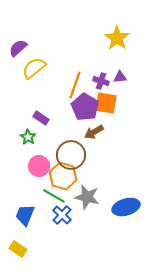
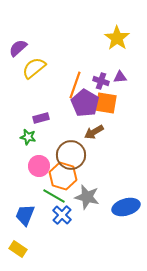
purple pentagon: moved 4 px up
purple rectangle: rotated 49 degrees counterclockwise
green star: rotated 21 degrees counterclockwise
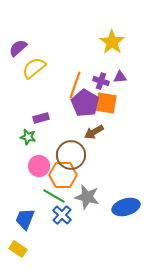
yellow star: moved 5 px left, 4 px down
orange hexagon: moved 1 px up; rotated 16 degrees counterclockwise
blue trapezoid: moved 4 px down
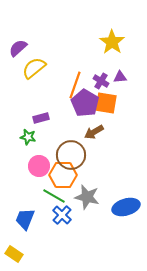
purple cross: rotated 14 degrees clockwise
yellow rectangle: moved 4 px left, 5 px down
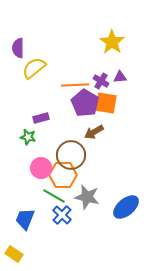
purple semicircle: rotated 48 degrees counterclockwise
orange line: rotated 68 degrees clockwise
pink circle: moved 2 px right, 2 px down
blue ellipse: rotated 24 degrees counterclockwise
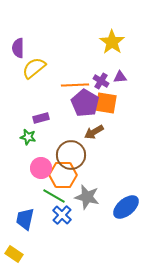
blue trapezoid: rotated 10 degrees counterclockwise
